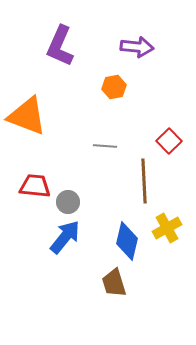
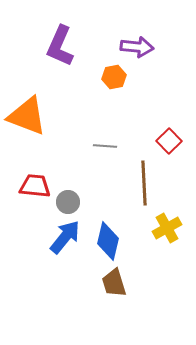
orange hexagon: moved 10 px up
brown line: moved 2 px down
blue diamond: moved 19 px left
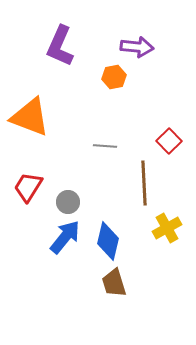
orange triangle: moved 3 px right, 1 px down
red trapezoid: moved 7 px left, 1 px down; rotated 64 degrees counterclockwise
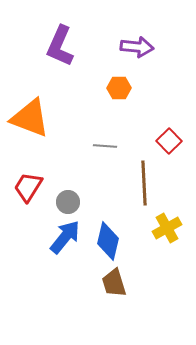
orange hexagon: moved 5 px right, 11 px down; rotated 10 degrees clockwise
orange triangle: moved 1 px down
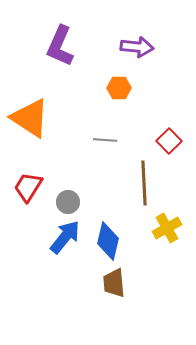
orange triangle: rotated 12 degrees clockwise
gray line: moved 6 px up
brown trapezoid: rotated 12 degrees clockwise
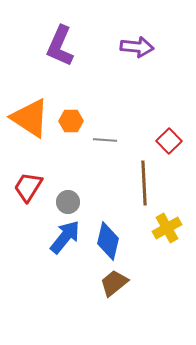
orange hexagon: moved 48 px left, 33 px down
brown trapezoid: rotated 56 degrees clockwise
